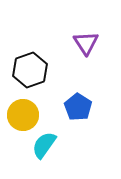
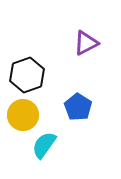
purple triangle: rotated 36 degrees clockwise
black hexagon: moved 3 px left, 5 px down
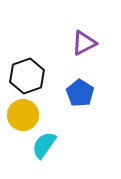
purple triangle: moved 2 px left
black hexagon: moved 1 px down
blue pentagon: moved 2 px right, 14 px up
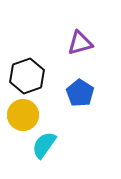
purple triangle: moved 4 px left; rotated 12 degrees clockwise
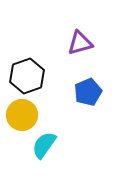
blue pentagon: moved 8 px right, 1 px up; rotated 16 degrees clockwise
yellow circle: moved 1 px left
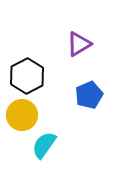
purple triangle: moved 1 px left, 1 px down; rotated 16 degrees counterclockwise
black hexagon: rotated 8 degrees counterclockwise
blue pentagon: moved 1 px right, 3 px down
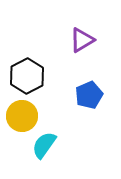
purple triangle: moved 3 px right, 4 px up
yellow circle: moved 1 px down
